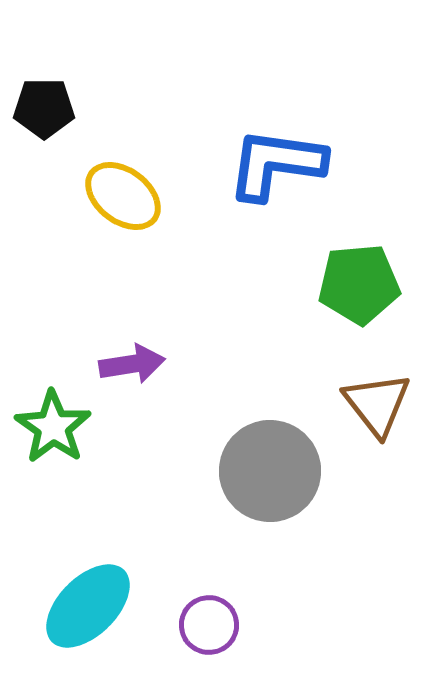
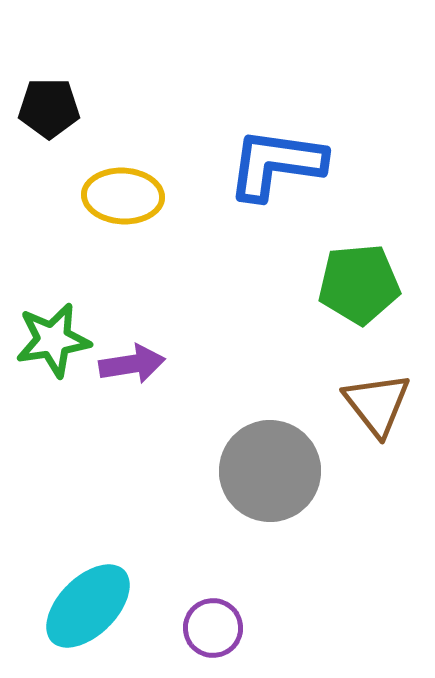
black pentagon: moved 5 px right
yellow ellipse: rotated 34 degrees counterclockwise
green star: moved 87 px up; rotated 28 degrees clockwise
purple circle: moved 4 px right, 3 px down
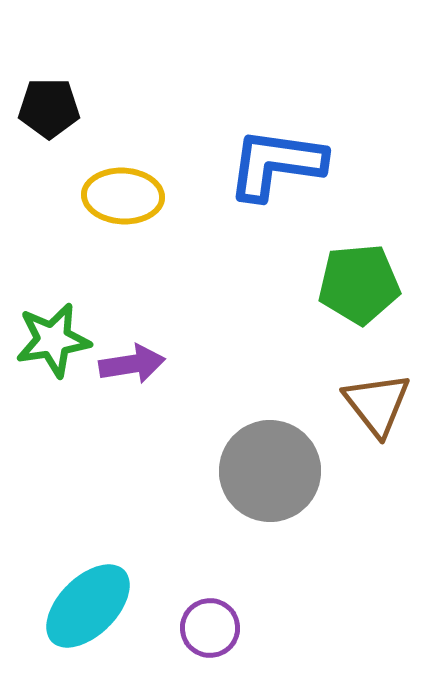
purple circle: moved 3 px left
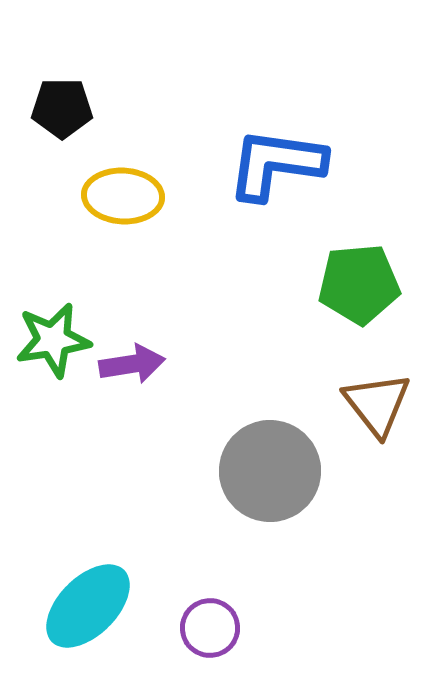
black pentagon: moved 13 px right
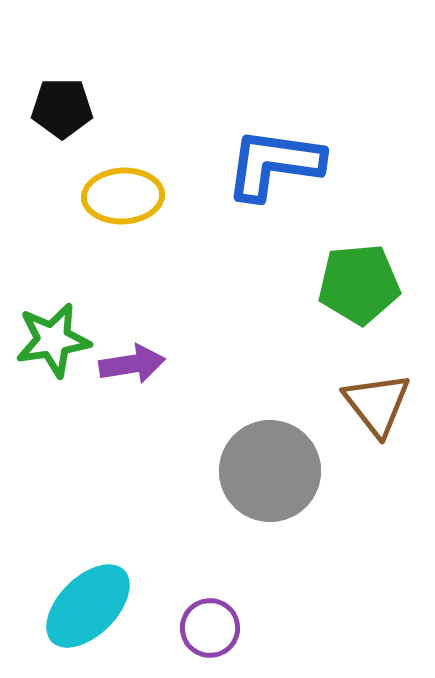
blue L-shape: moved 2 px left
yellow ellipse: rotated 6 degrees counterclockwise
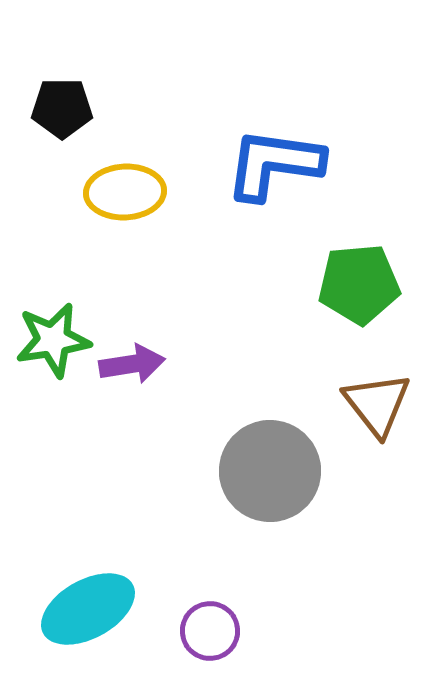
yellow ellipse: moved 2 px right, 4 px up
cyan ellipse: moved 3 px down; rotated 16 degrees clockwise
purple circle: moved 3 px down
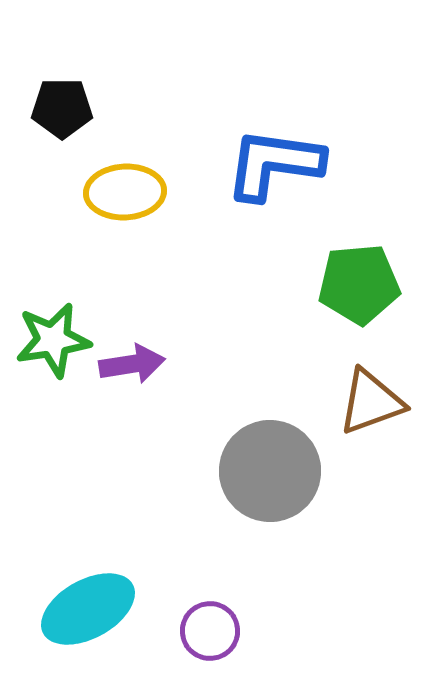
brown triangle: moved 6 px left, 2 px up; rotated 48 degrees clockwise
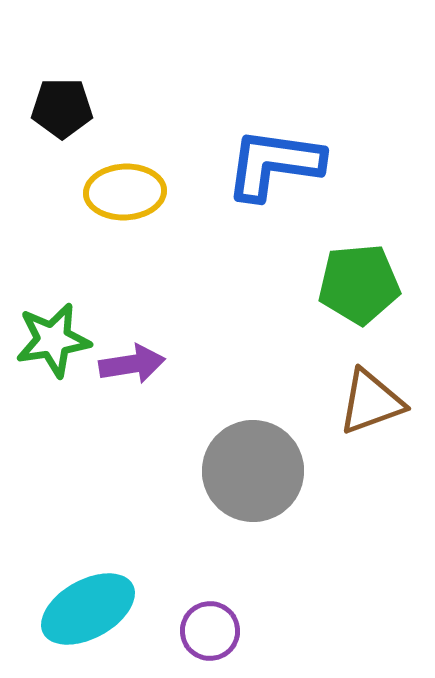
gray circle: moved 17 px left
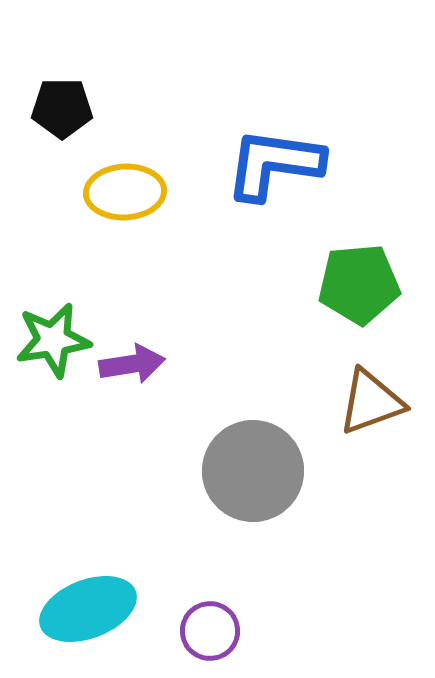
cyan ellipse: rotated 8 degrees clockwise
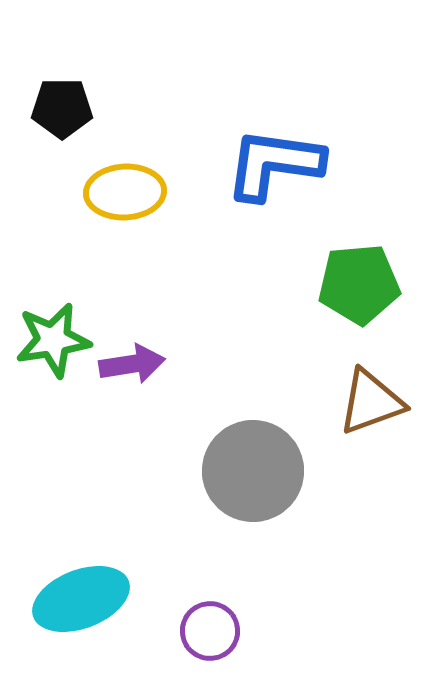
cyan ellipse: moved 7 px left, 10 px up
